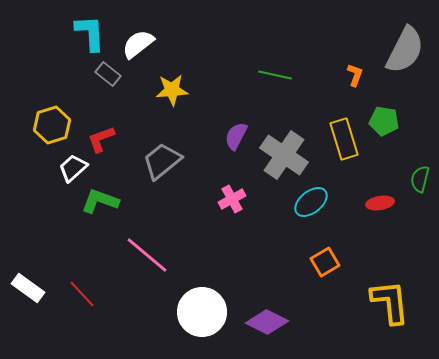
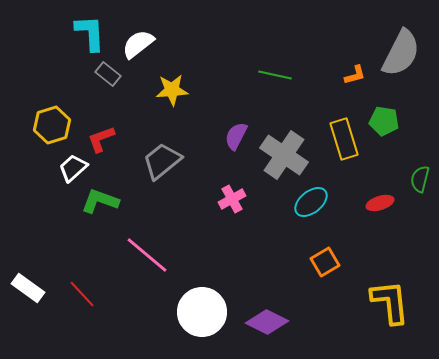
gray semicircle: moved 4 px left, 3 px down
orange L-shape: rotated 55 degrees clockwise
red ellipse: rotated 8 degrees counterclockwise
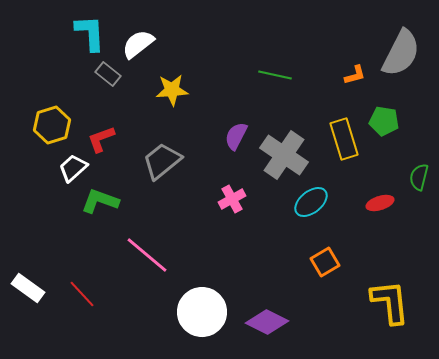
green semicircle: moved 1 px left, 2 px up
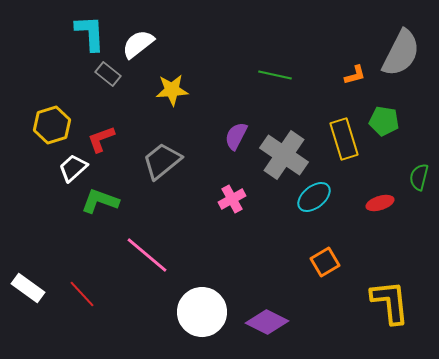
cyan ellipse: moved 3 px right, 5 px up
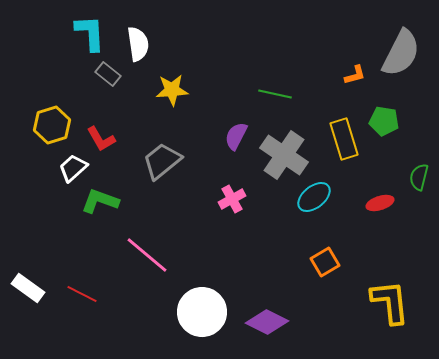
white semicircle: rotated 120 degrees clockwise
green line: moved 19 px down
red L-shape: rotated 100 degrees counterclockwise
red line: rotated 20 degrees counterclockwise
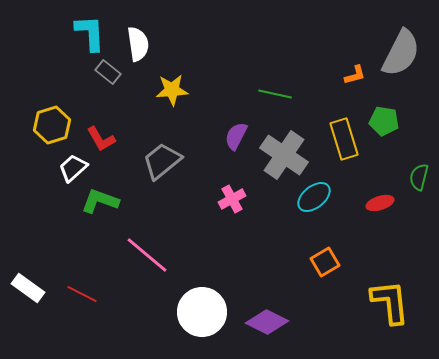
gray rectangle: moved 2 px up
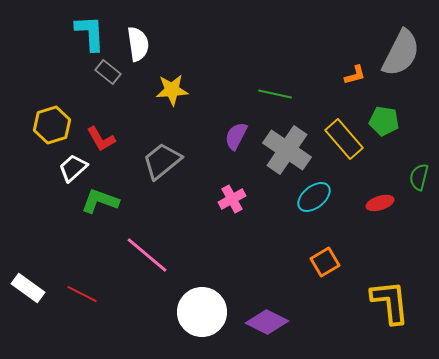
yellow rectangle: rotated 24 degrees counterclockwise
gray cross: moved 3 px right, 5 px up
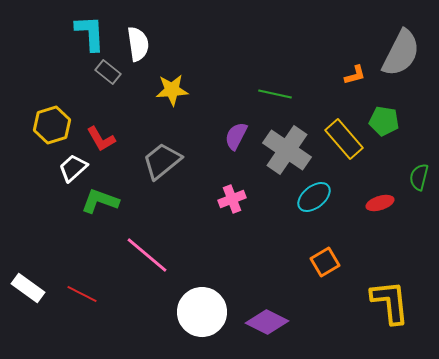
pink cross: rotated 8 degrees clockwise
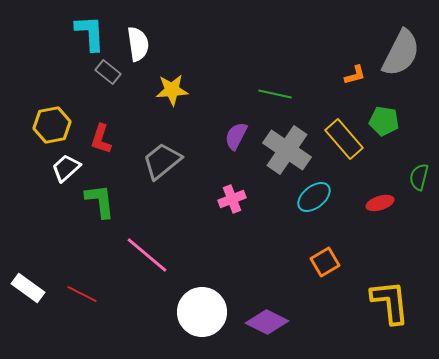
yellow hexagon: rotated 6 degrees clockwise
red L-shape: rotated 48 degrees clockwise
white trapezoid: moved 7 px left
green L-shape: rotated 63 degrees clockwise
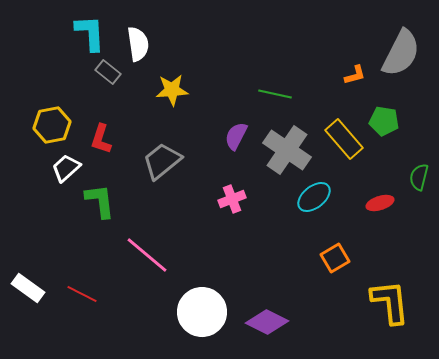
orange square: moved 10 px right, 4 px up
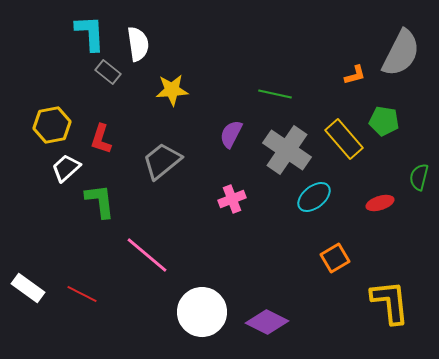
purple semicircle: moved 5 px left, 2 px up
